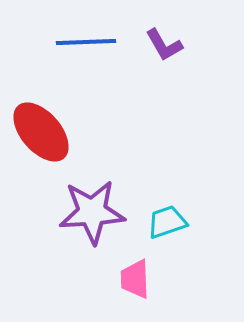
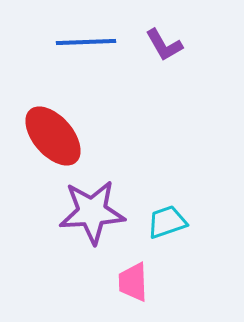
red ellipse: moved 12 px right, 4 px down
pink trapezoid: moved 2 px left, 3 px down
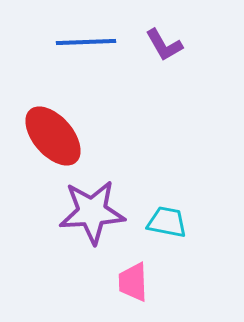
cyan trapezoid: rotated 30 degrees clockwise
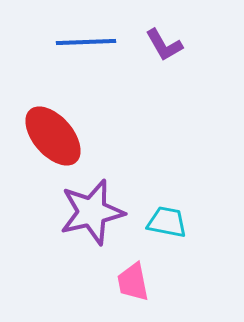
purple star: rotated 10 degrees counterclockwise
pink trapezoid: rotated 9 degrees counterclockwise
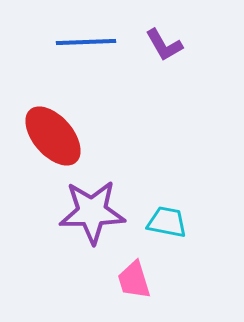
purple star: rotated 12 degrees clockwise
pink trapezoid: moved 1 px right, 2 px up; rotated 6 degrees counterclockwise
